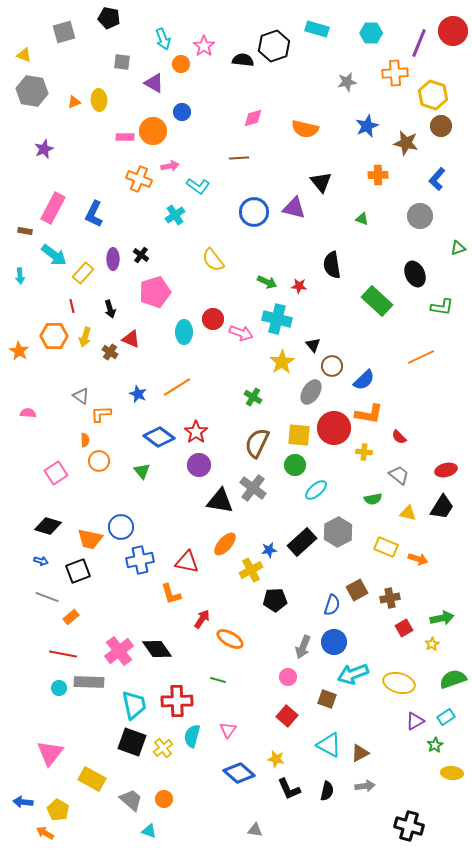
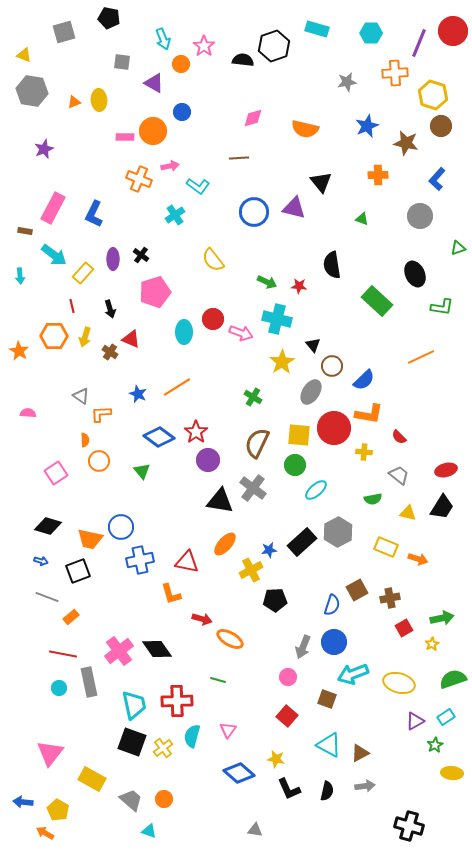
purple circle at (199, 465): moved 9 px right, 5 px up
red arrow at (202, 619): rotated 72 degrees clockwise
gray rectangle at (89, 682): rotated 76 degrees clockwise
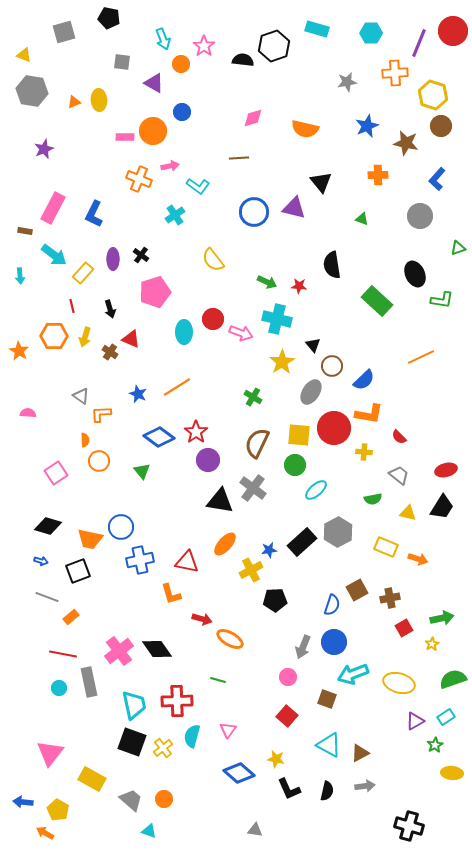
green L-shape at (442, 307): moved 7 px up
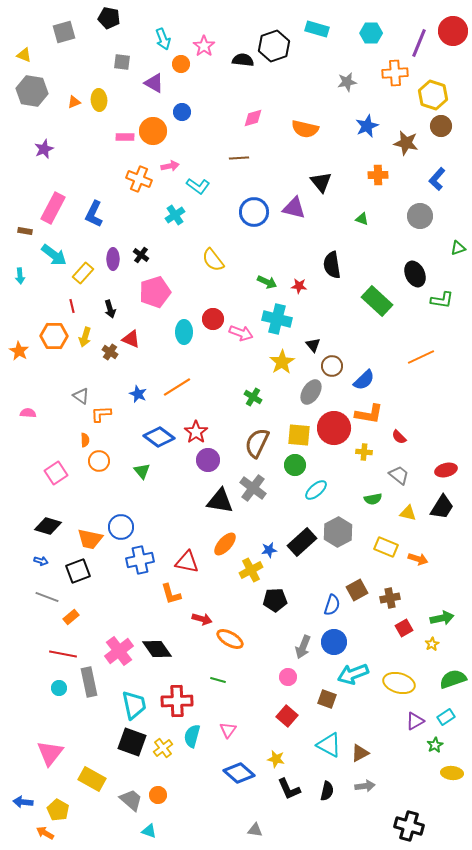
orange circle at (164, 799): moved 6 px left, 4 px up
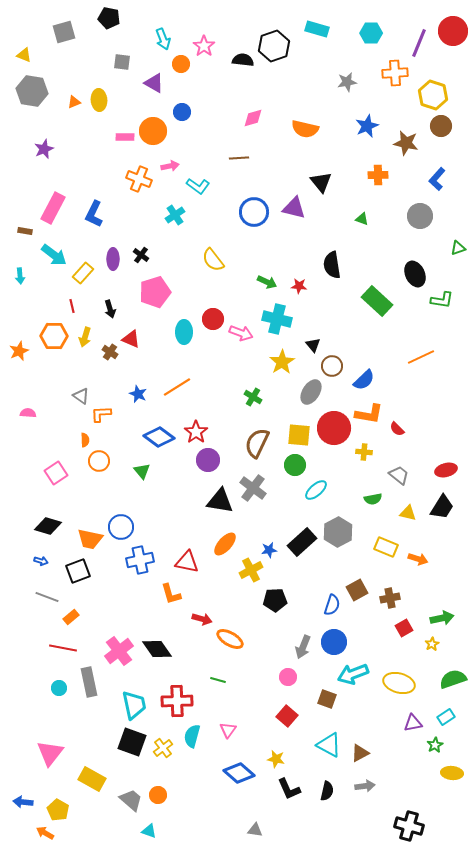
orange star at (19, 351): rotated 18 degrees clockwise
red semicircle at (399, 437): moved 2 px left, 8 px up
red line at (63, 654): moved 6 px up
purple triangle at (415, 721): moved 2 px left, 2 px down; rotated 18 degrees clockwise
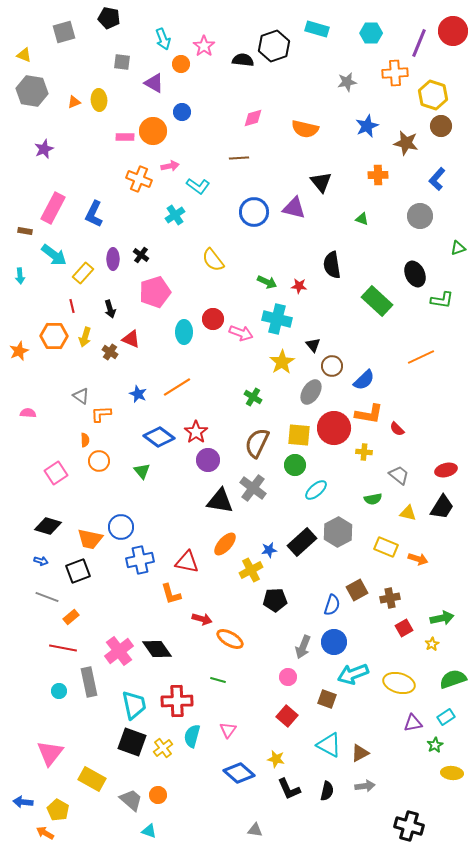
cyan circle at (59, 688): moved 3 px down
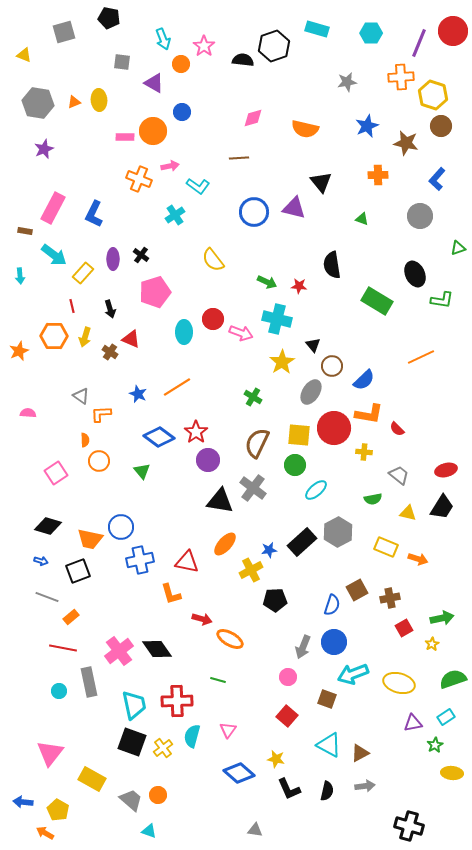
orange cross at (395, 73): moved 6 px right, 4 px down
gray hexagon at (32, 91): moved 6 px right, 12 px down
green rectangle at (377, 301): rotated 12 degrees counterclockwise
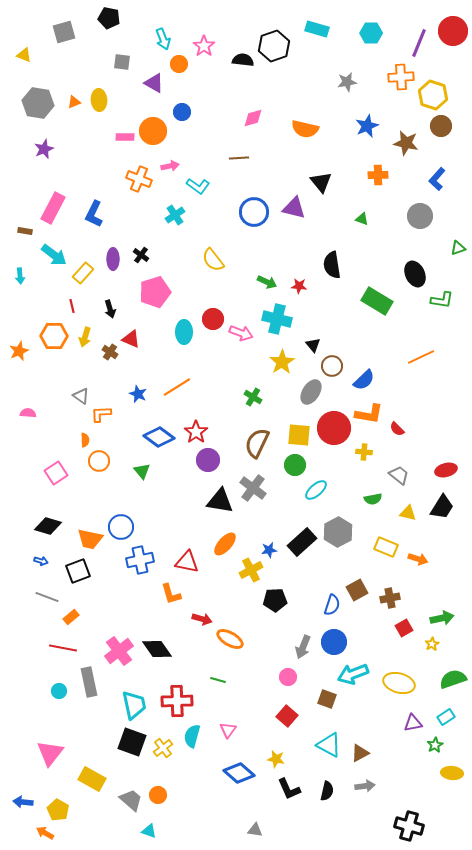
orange circle at (181, 64): moved 2 px left
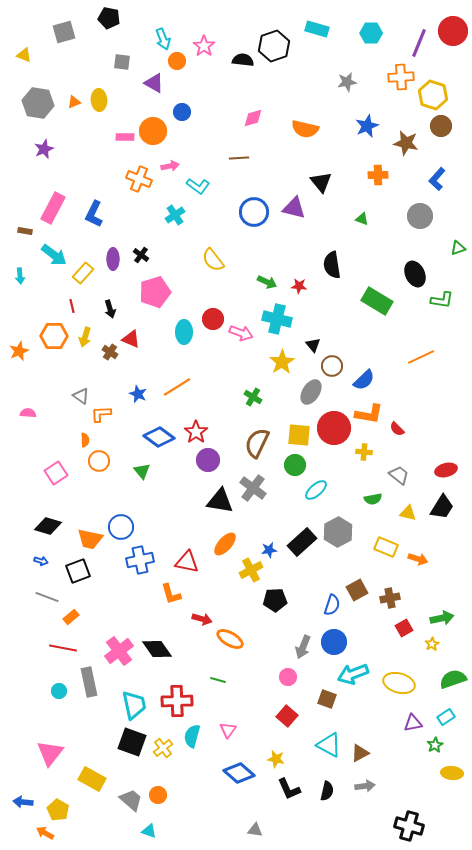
orange circle at (179, 64): moved 2 px left, 3 px up
